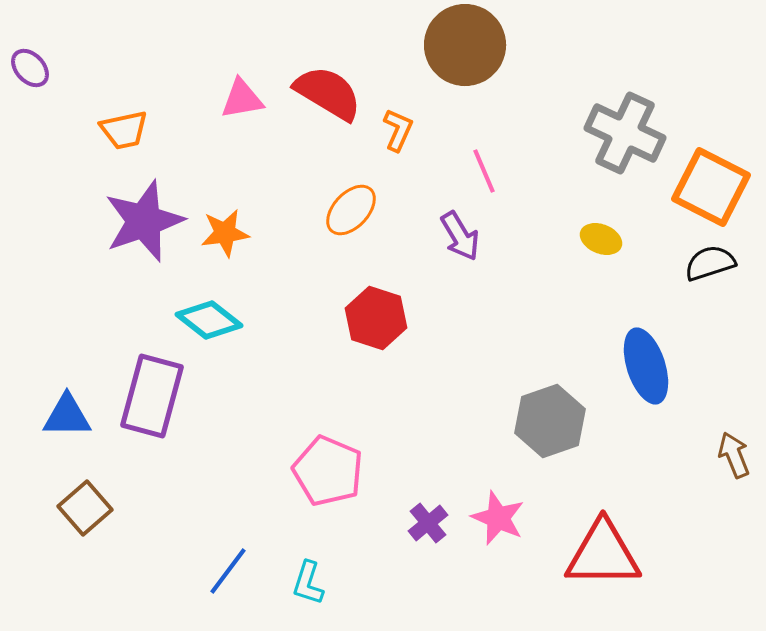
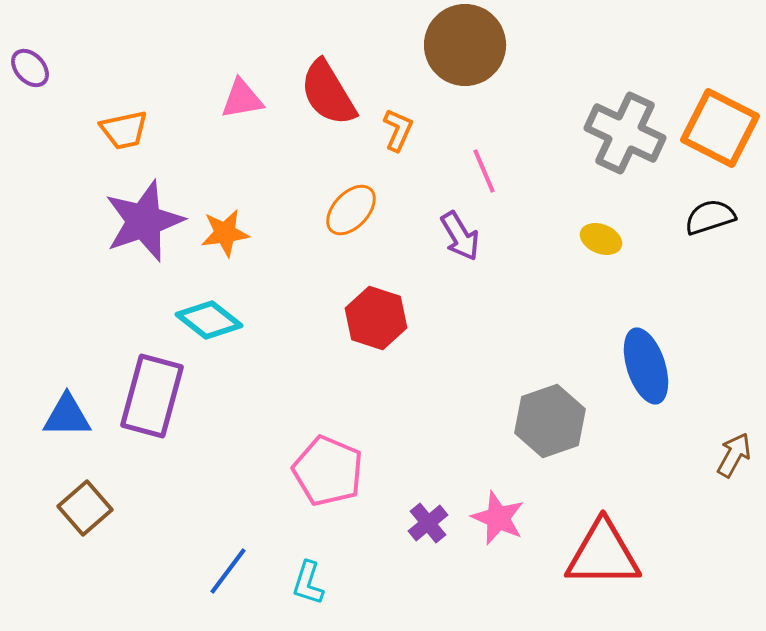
red semicircle: rotated 152 degrees counterclockwise
orange square: moved 9 px right, 59 px up
black semicircle: moved 46 px up
brown arrow: rotated 51 degrees clockwise
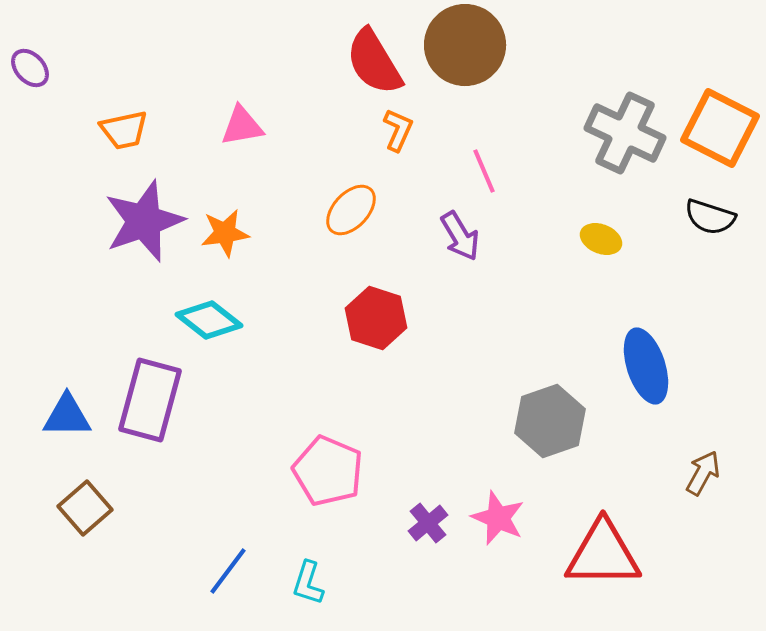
red semicircle: moved 46 px right, 31 px up
pink triangle: moved 27 px down
black semicircle: rotated 144 degrees counterclockwise
purple rectangle: moved 2 px left, 4 px down
brown arrow: moved 31 px left, 18 px down
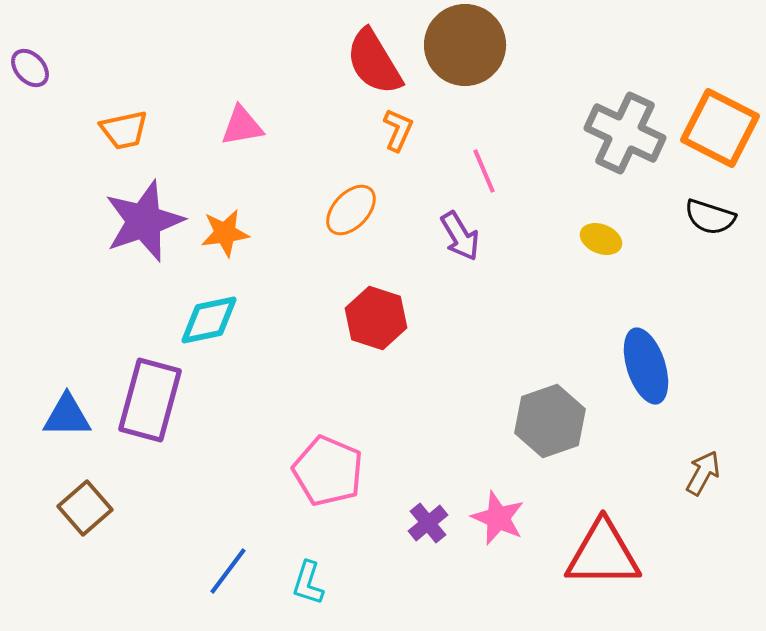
cyan diamond: rotated 50 degrees counterclockwise
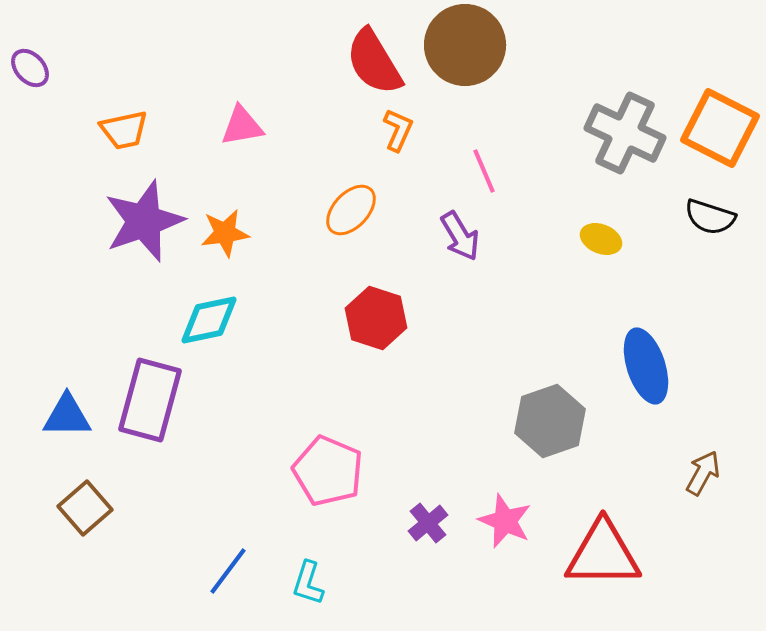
pink star: moved 7 px right, 3 px down
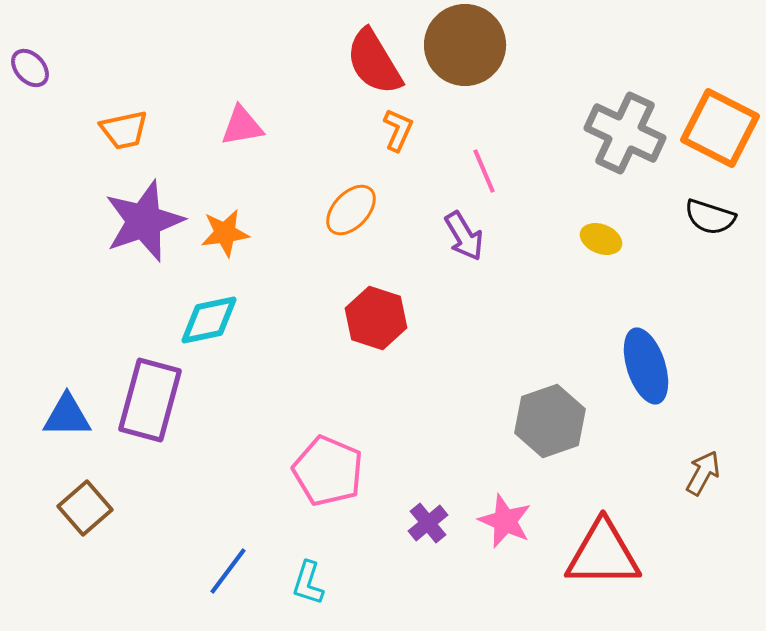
purple arrow: moved 4 px right
